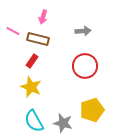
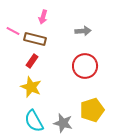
brown rectangle: moved 3 px left
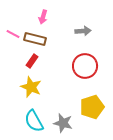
pink line: moved 3 px down
yellow pentagon: moved 3 px up
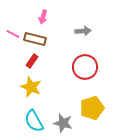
red circle: moved 1 px down
yellow pentagon: moved 1 px down
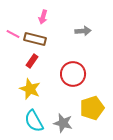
red circle: moved 12 px left, 7 px down
yellow star: moved 1 px left, 2 px down
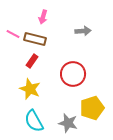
gray star: moved 5 px right
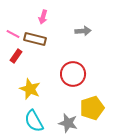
red rectangle: moved 16 px left, 5 px up
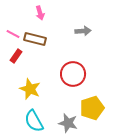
pink arrow: moved 3 px left, 4 px up; rotated 32 degrees counterclockwise
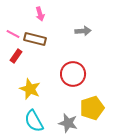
pink arrow: moved 1 px down
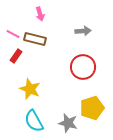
red circle: moved 10 px right, 7 px up
